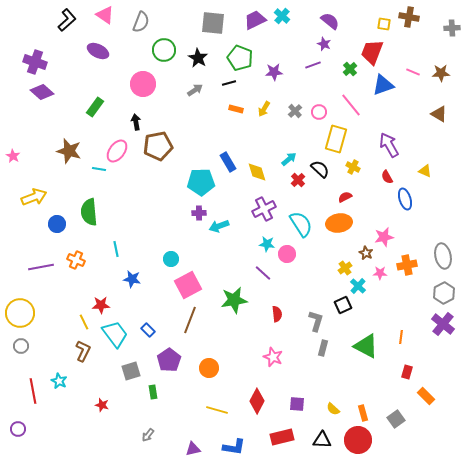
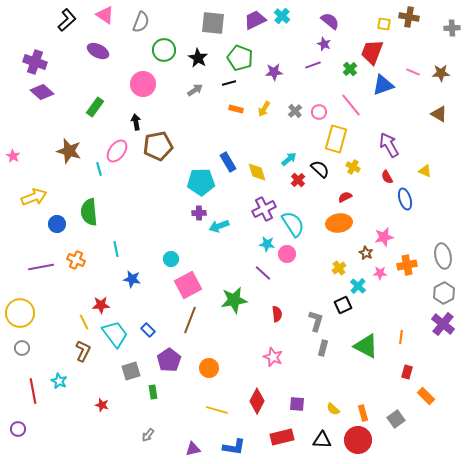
cyan line at (99, 169): rotated 64 degrees clockwise
cyan semicircle at (301, 224): moved 8 px left
yellow cross at (345, 268): moved 6 px left
gray circle at (21, 346): moved 1 px right, 2 px down
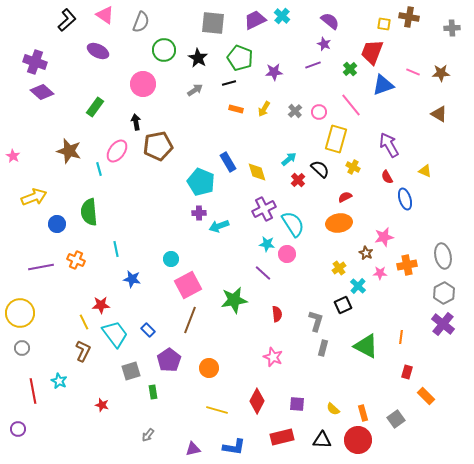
cyan pentagon at (201, 182): rotated 24 degrees clockwise
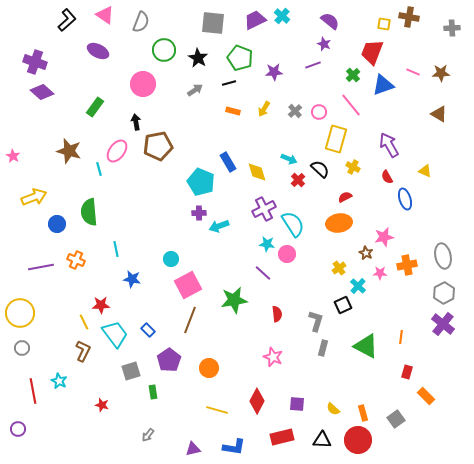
green cross at (350, 69): moved 3 px right, 6 px down
orange rectangle at (236, 109): moved 3 px left, 2 px down
cyan arrow at (289, 159): rotated 63 degrees clockwise
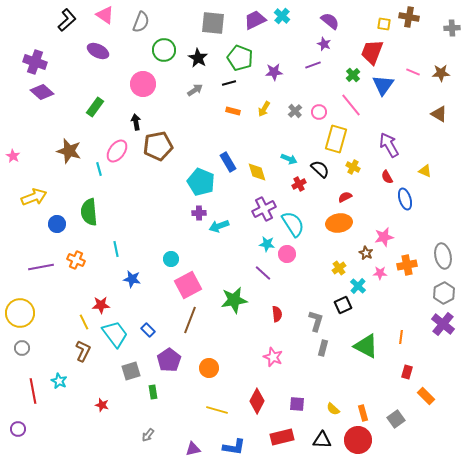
blue triangle at (383, 85): rotated 35 degrees counterclockwise
red cross at (298, 180): moved 1 px right, 4 px down; rotated 16 degrees clockwise
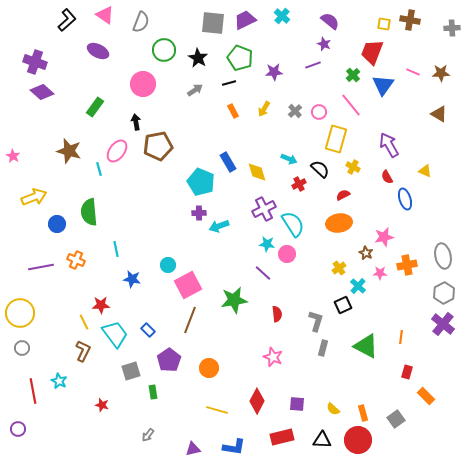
brown cross at (409, 17): moved 1 px right, 3 px down
purple trapezoid at (255, 20): moved 10 px left
orange rectangle at (233, 111): rotated 48 degrees clockwise
red semicircle at (345, 197): moved 2 px left, 2 px up
cyan circle at (171, 259): moved 3 px left, 6 px down
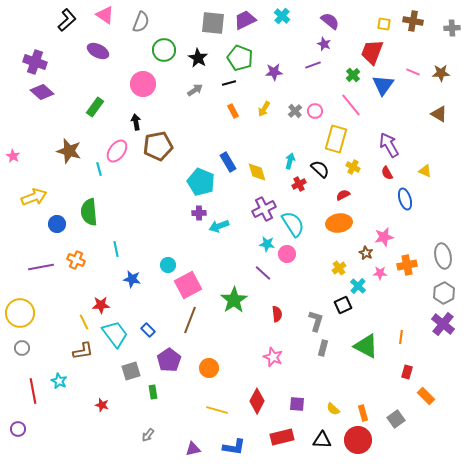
brown cross at (410, 20): moved 3 px right, 1 px down
pink circle at (319, 112): moved 4 px left, 1 px up
cyan arrow at (289, 159): moved 1 px right, 2 px down; rotated 98 degrees counterclockwise
red semicircle at (387, 177): moved 4 px up
green star at (234, 300): rotated 24 degrees counterclockwise
brown L-shape at (83, 351): rotated 55 degrees clockwise
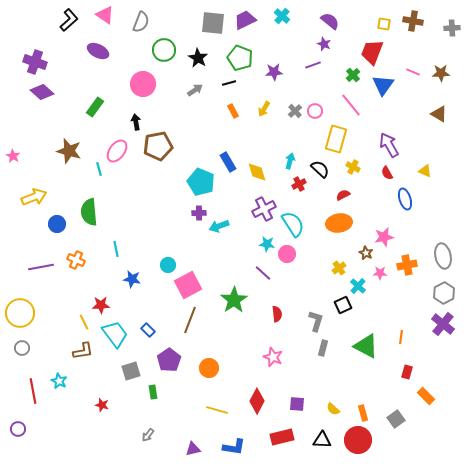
black L-shape at (67, 20): moved 2 px right
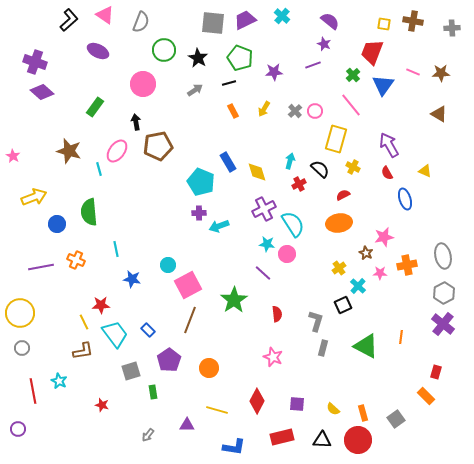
red rectangle at (407, 372): moved 29 px right
purple triangle at (193, 449): moved 6 px left, 24 px up; rotated 14 degrees clockwise
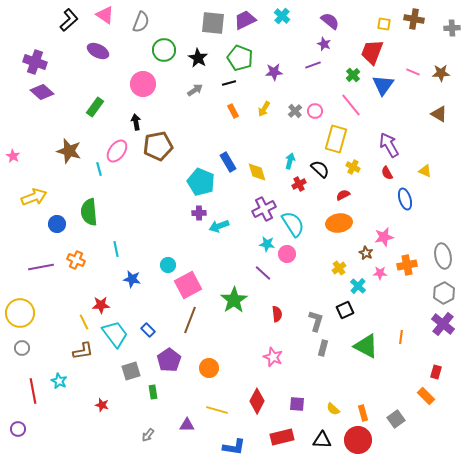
brown cross at (413, 21): moved 1 px right, 2 px up
black square at (343, 305): moved 2 px right, 5 px down
